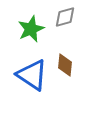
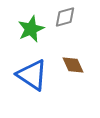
brown diamond: moved 8 px right; rotated 30 degrees counterclockwise
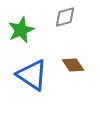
green star: moved 10 px left, 1 px down
brown diamond: rotated 10 degrees counterclockwise
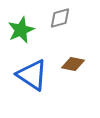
gray diamond: moved 5 px left, 1 px down
brown diamond: moved 1 px up; rotated 45 degrees counterclockwise
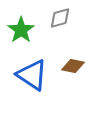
green star: rotated 12 degrees counterclockwise
brown diamond: moved 2 px down
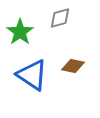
green star: moved 1 px left, 2 px down
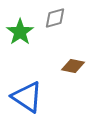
gray diamond: moved 5 px left
blue triangle: moved 5 px left, 22 px down
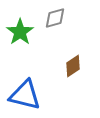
brown diamond: rotated 45 degrees counterclockwise
blue triangle: moved 2 px left, 2 px up; rotated 20 degrees counterclockwise
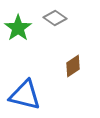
gray diamond: rotated 50 degrees clockwise
green star: moved 2 px left, 4 px up
